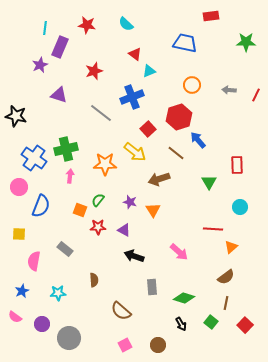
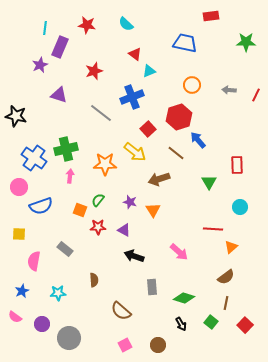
blue semicircle at (41, 206): rotated 50 degrees clockwise
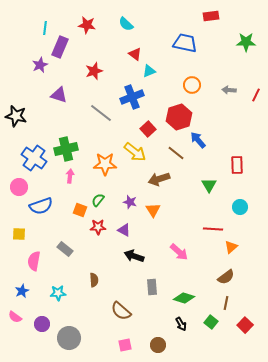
green triangle at (209, 182): moved 3 px down
pink square at (125, 345): rotated 16 degrees clockwise
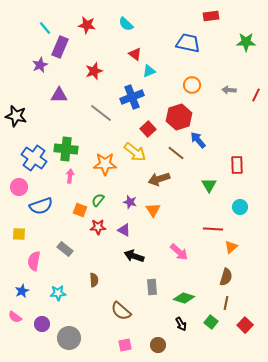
cyan line at (45, 28): rotated 48 degrees counterclockwise
blue trapezoid at (185, 43): moved 3 px right
purple triangle at (59, 95): rotated 18 degrees counterclockwise
green cross at (66, 149): rotated 20 degrees clockwise
brown semicircle at (226, 277): rotated 36 degrees counterclockwise
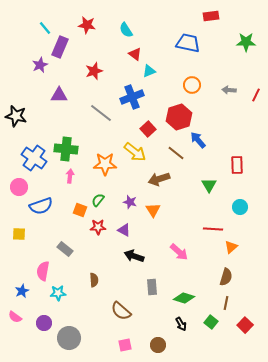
cyan semicircle at (126, 24): moved 6 px down; rotated 14 degrees clockwise
pink semicircle at (34, 261): moved 9 px right, 10 px down
purple circle at (42, 324): moved 2 px right, 1 px up
